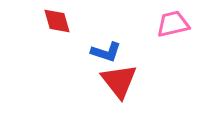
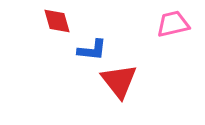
blue L-shape: moved 14 px left, 2 px up; rotated 12 degrees counterclockwise
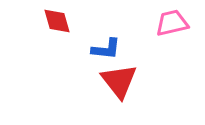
pink trapezoid: moved 1 px left, 1 px up
blue L-shape: moved 14 px right, 1 px up
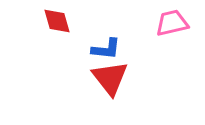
red triangle: moved 9 px left, 3 px up
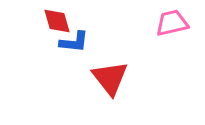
blue L-shape: moved 32 px left, 7 px up
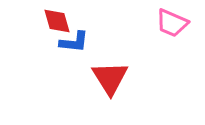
pink trapezoid: rotated 144 degrees counterclockwise
red triangle: rotated 6 degrees clockwise
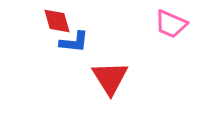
pink trapezoid: moved 1 px left, 1 px down
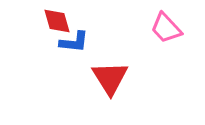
pink trapezoid: moved 5 px left, 4 px down; rotated 24 degrees clockwise
